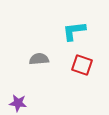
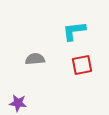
gray semicircle: moved 4 px left
red square: rotated 30 degrees counterclockwise
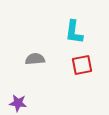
cyan L-shape: moved 1 px down; rotated 75 degrees counterclockwise
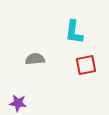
red square: moved 4 px right
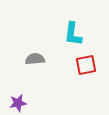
cyan L-shape: moved 1 px left, 2 px down
purple star: rotated 18 degrees counterclockwise
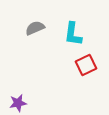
gray semicircle: moved 31 px up; rotated 18 degrees counterclockwise
red square: rotated 15 degrees counterclockwise
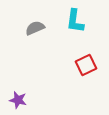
cyan L-shape: moved 2 px right, 13 px up
purple star: moved 3 px up; rotated 24 degrees clockwise
